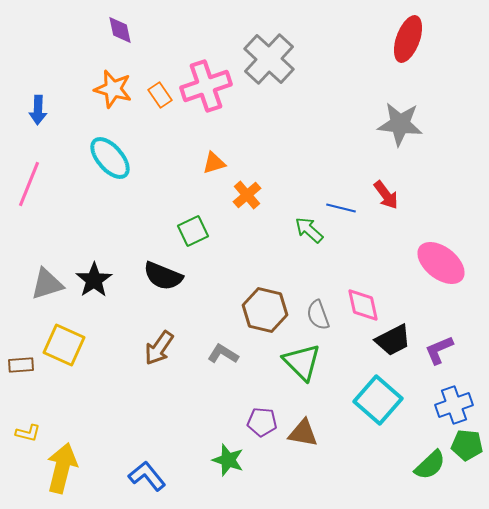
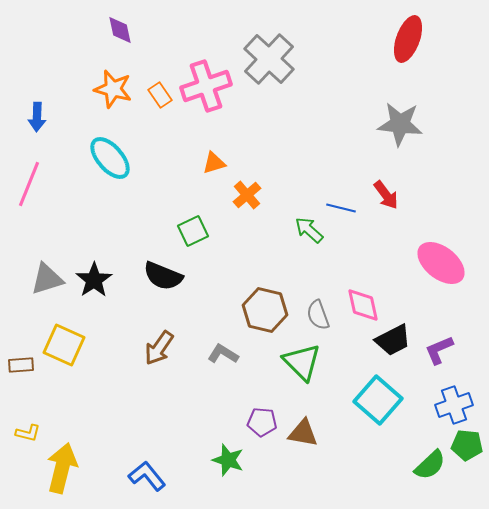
blue arrow: moved 1 px left, 7 px down
gray triangle: moved 5 px up
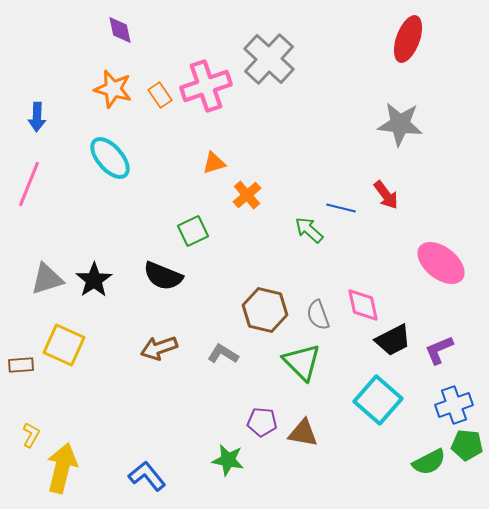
brown arrow: rotated 36 degrees clockwise
yellow L-shape: moved 3 px right, 2 px down; rotated 75 degrees counterclockwise
green star: rotated 8 degrees counterclockwise
green semicircle: moved 1 px left, 3 px up; rotated 16 degrees clockwise
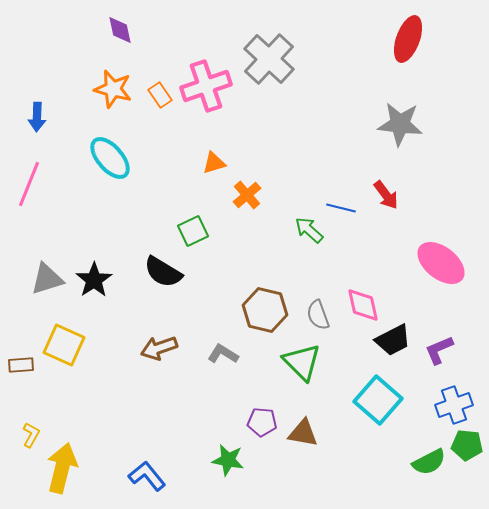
black semicircle: moved 4 px up; rotated 9 degrees clockwise
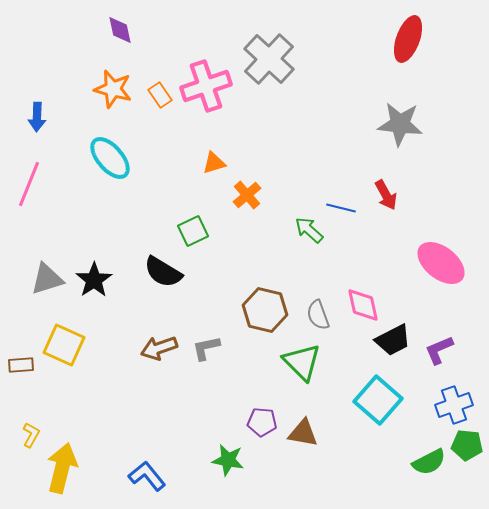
red arrow: rotated 8 degrees clockwise
gray L-shape: moved 17 px left, 6 px up; rotated 44 degrees counterclockwise
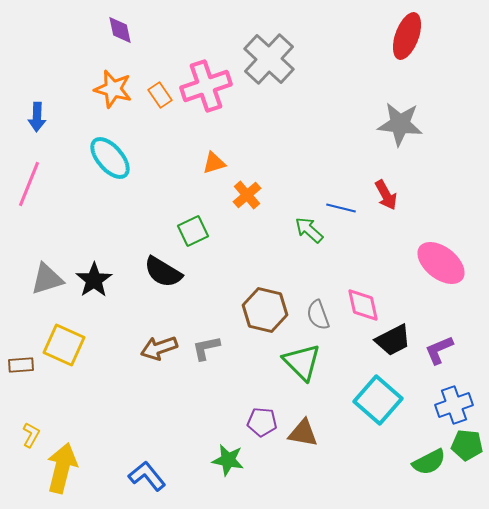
red ellipse: moved 1 px left, 3 px up
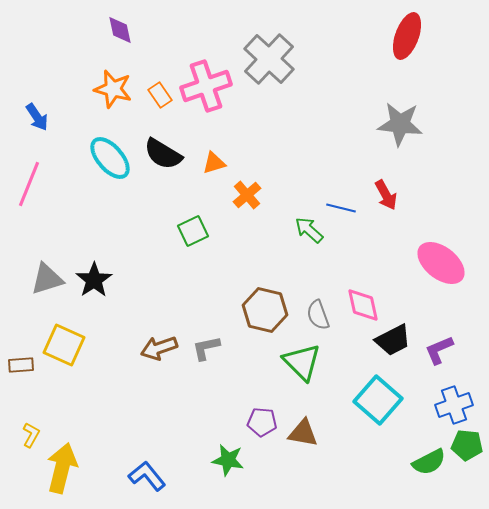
blue arrow: rotated 36 degrees counterclockwise
black semicircle: moved 118 px up
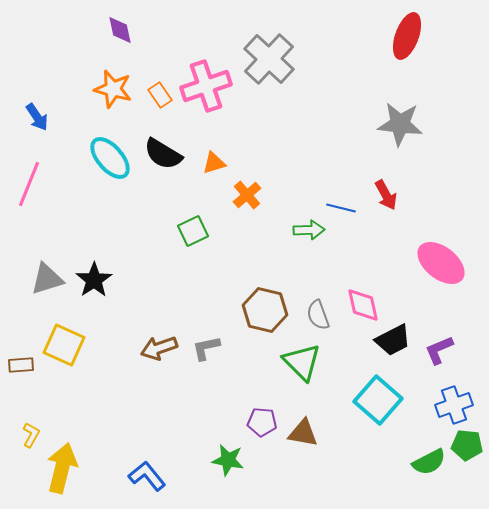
green arrow: rotated 136 degrees clockwise
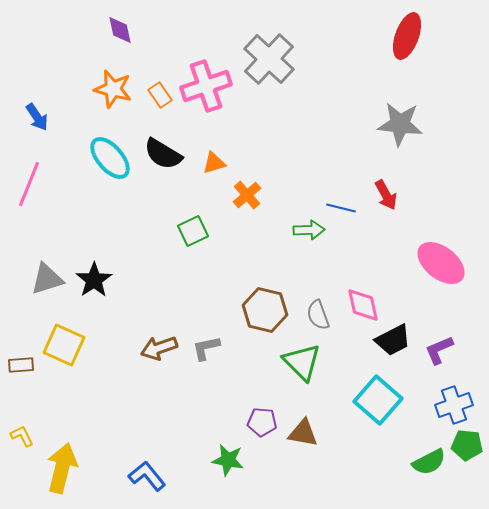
yellow L-shape: moved 9 px left, 1 px down; rotated 55 degrees counterclockwise
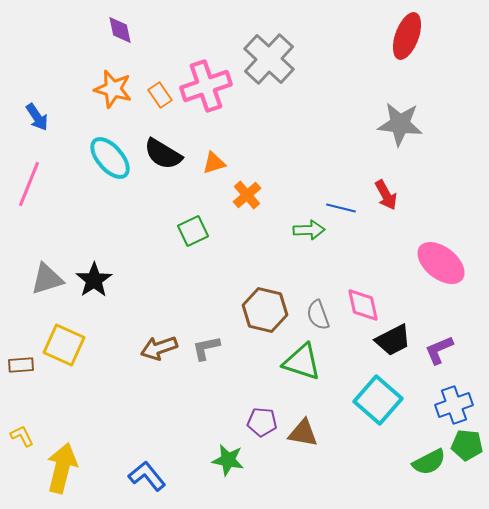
green triangle: rotated 27 degrees counterclockwise
